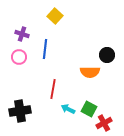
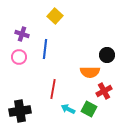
red cross: moved 32 px up
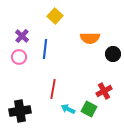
purple cross: moved 2 px down; rotated 24 degrees clockwise
black circle: moved 6 px right, 1 px up
orange semicircle: moved 34 px up
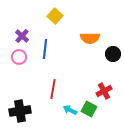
cyan arrow: moved 2 px right, 1 px down
